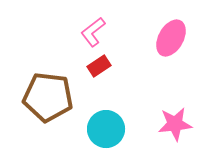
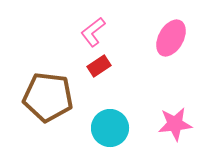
cyan circle: moved 4 px right, 1 px up
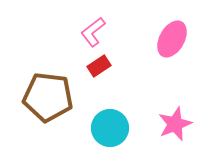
pink ellipse: moved 1 px right, 1 px down
pink star: rotated 16 degrees counterclockwise
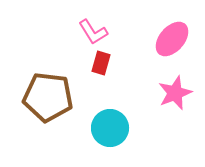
pink L-shape: rotated 84 degrees counterclockwise
pink ellipse: rotated 12 degrees clockwise
red rectangle: moved 2 px right, 3 px up; rotated 40 degrees counterclockwise
pink star: moved 31 px up
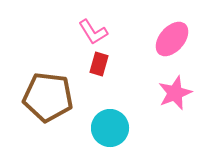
red rectangle: moved 2 px left, 1 px down
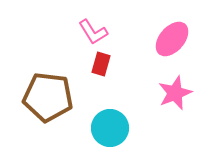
red rectangle: moved 2 px right
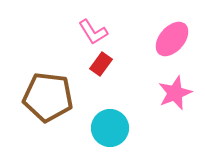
red rectangle: rotated 20 degrees clockwise
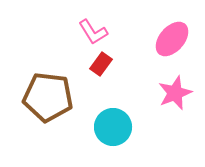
cyan circle: moved 3 px right, 1 px up
